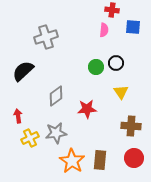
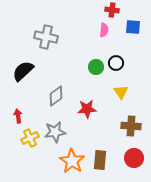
gray cross: rotated 30 degrees clockwise
gray star: moved 1 px left, 1 px up
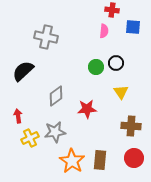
pink semicircle: moved 1 px down
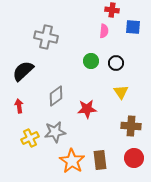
green circle: moved 5 px left, 6 px up
red arrow: moved 1 px right, 10 px up
brown rectangle: rotated 12 degrees counterclockwise
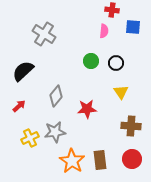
gray cross: moved 2 px left, 3 px up; rotated 20 degrees clockwise
gray diamond: rotated 15 degrees counterclockwise
red arrow: rotated 56 degrees clockwise
red circle: moved 2 px left, 1 px down
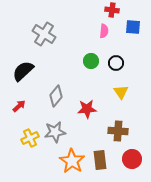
brown cross: moved 13 px left, 5 px down
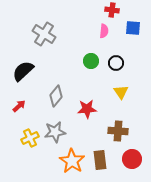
blue square: moved 1 px down
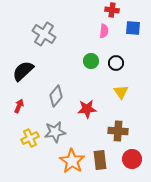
red arrow: rotated 24 degrees counterclockwise
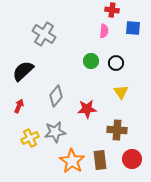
brown cross: moved 1 px left, 1 px up
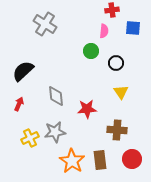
red cross: rotated 16 degrees counterclockwise
gray cross: moved 1 px right, 10 px up
green circle: moved 10 px up
gray diamond: rotated 45 degrees counterclockwise
red arrow: moved 2 px up
